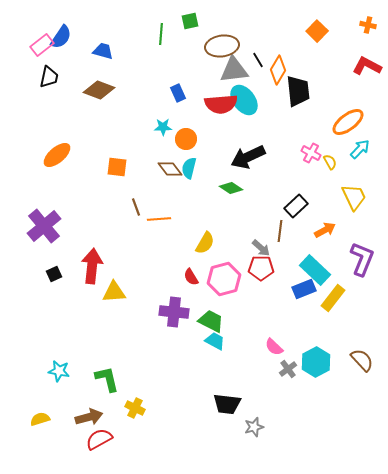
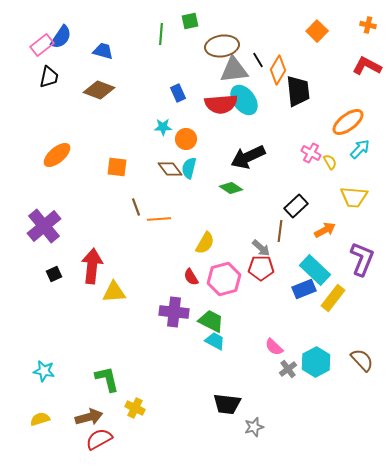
yellow trapezoid at (354, 197): rotated 120 degrees clockwise
cyan star at (59, 371): moved 15 px left
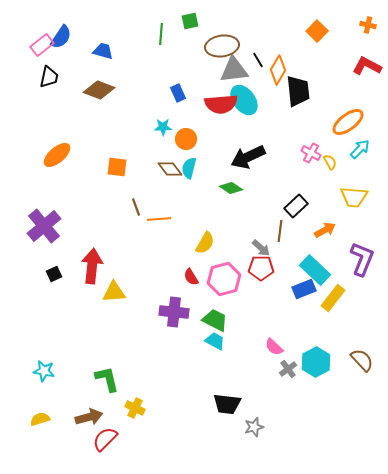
green trapezoid at (211, 321): moved 4 px right, 1 px up
red semicircle at (99, 439): moved 6 px right; rotated 16 degrees counterclockwise
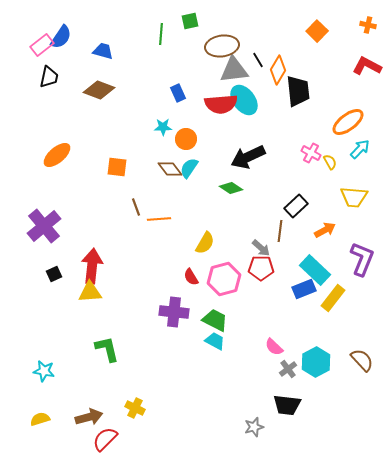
cyan semicircle at (189, 168): rotated 20 degrees clockwise
yellow triangle at (114, 292): moved 24 px left
green L-shape at (107, 379): moved 30 px up
black trapezoid at (227, 404): moved 60 px right, 1 px down
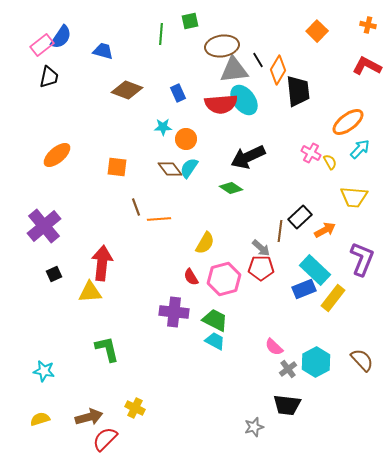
brown diamond at (99, 90): moved 28 px right
black rectangle at (296, 206): moved 4 px right, 11 px down
red arrow at (92, 266): moved 10 px right, 3 px up
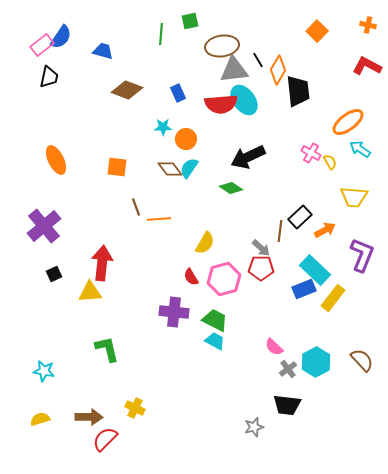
cyan arrow at (360, 149): rotated 100 degrees counterclockwise
orange ellipse at (57, 155): moved 1 px left, 5 px down; rotated 76 degrees counterclockwise
purple L-shape at (362, 259): moved 4 px up
brown arrow at (89, 417): rotated 16 degrees clockwise
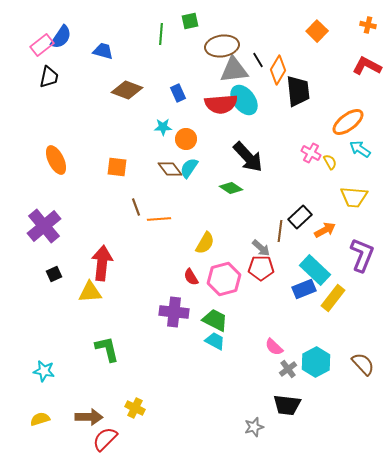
black arrow at (248, 157): rotated 108 degrees counterclockwise
brown semicircle at (362, 360): moved 1 px right, 4 px down
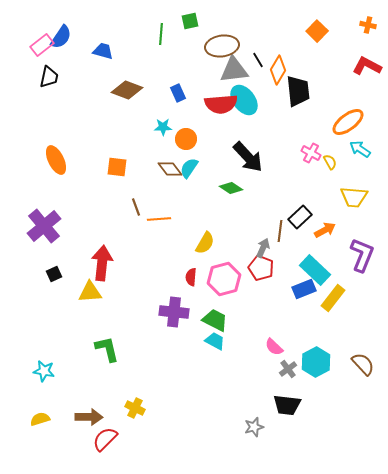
gray arrow at (261, 248): moved 2 px right; rotated 108 degrees counterclockwise
red pentagon at (261, 268): rotated 20 degrees clockwise
red semicircle at (191, 277): rotated 36 degrees clockwise
